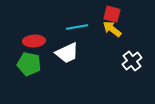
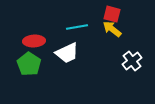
green pentagon: rotated 20 degrees clockwise
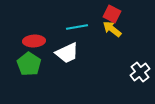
red square: rotated 12 degrees clockwise
white cross: moved 8 px right, 11 px down
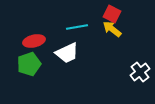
red ellipse: rotated 10 degrees counterclockwise
green pentagon: rotated 20 degrees clockwise
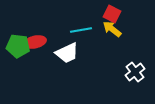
cyan line: moved 4 px right, 3 px down
red ellipse: moved 1 px right, 1 px down
green pentagon: moved 11 px left, 18 px up; rotated 25 degrees clockwise
white cross: moved 5 px left
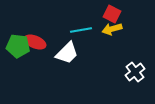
yellow arrow: rotated 54 degrees counterclockwise
red ellipse: rotated 35 degrees clockwise
white trapezoid: rotated 20 degrees counterclockwise
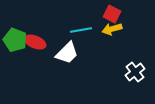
green pentagon: moved 3 px left, 6 px up; rotated 15 degrees clockwise
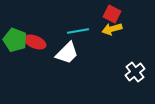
cyan line: moved 3 px left, 1 px down
